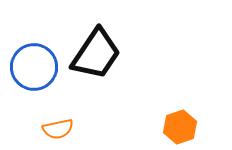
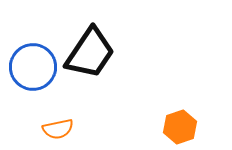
black trapezoid: moved 6 px left, 1 px up
blue circle: moved 1 px left
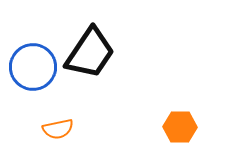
orange hexagon: rotated 20 degrees clockwise
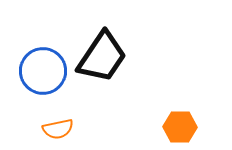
black trapezoid: moved 12 px right, 4 px down
blue circle: moved 10 px right, 4 px down
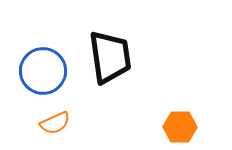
black trapezoid: moved 8 px right; rotated 42 degrees counterclockwise
orange semicircle: moved 3 px left, 6 px up; rotated 12 degrees counterclockwise
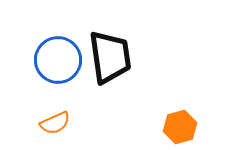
blue circle: moved 15 px right, 11 px up
orange hexagon: rotated 16 degrees counterclockwise
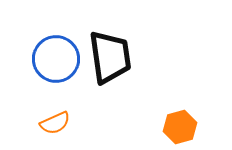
blue circle: moved 2 px left, 1 px up
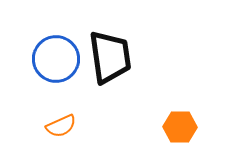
orange semicircle: moved 6 px right, 3 px down
orange hexagon: rotated 16 degrees clockwise
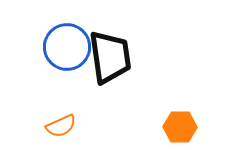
blue circle: moved 11 px right, 12 px up
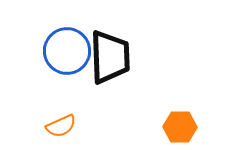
blue circle: moved 4 px down
black trapezoid: rotated 6 degrees clockwise
